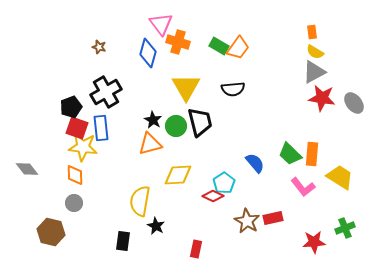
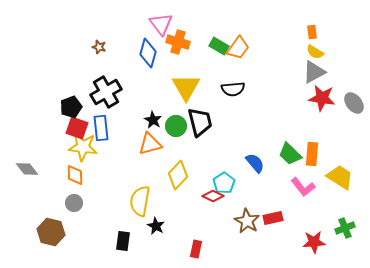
yellow diamond at (178, 175): rotated 44 degrees counterclockwise
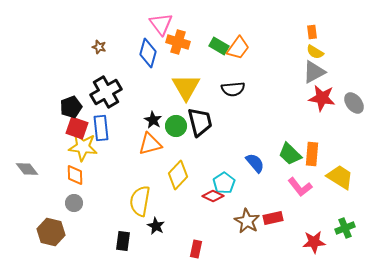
pink L-shape at (303, 187): moved 3 px left
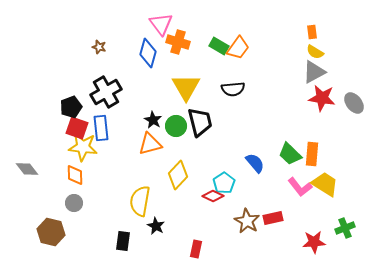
yellow trapezoid at (340, 177): moved 15 px left, 7 px down
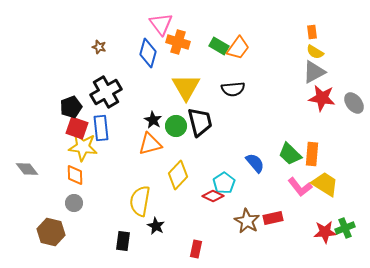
red star at (314, 242): moved 11 px right, 10 px up
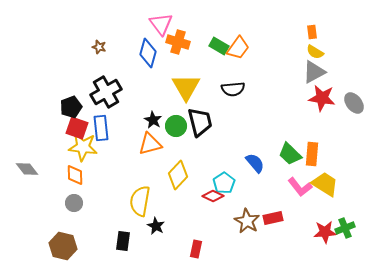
brown hexagon at (51, 232): moved 12 px right, 14 px down
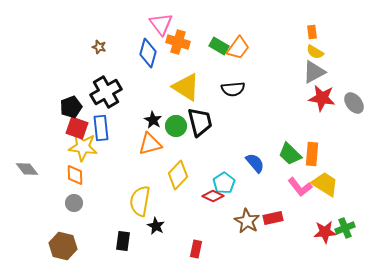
yellow triangle at (186, 87): rotated 28 degrees counterclockwise
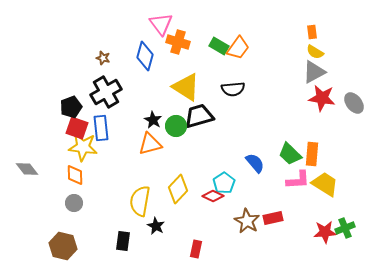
brown star at (99, 47): moved 4 px right, 11 px down
blue diamond at (148, 53): moved 3 px left, 3 px down
black trapezoid at (200, 122): moved 1 px left, 6 px up; rotated 92 degrees counterclockwise
yellow diamond at (178, 175): moved 14 px down
pink L-shape at (300, 187): moved 2 px left, 7 px up; rotated 55 degrees counterclockwise
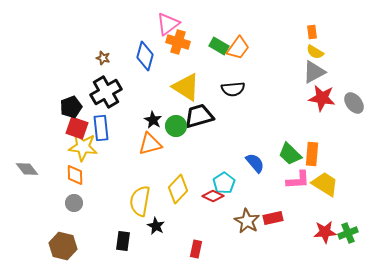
pink triangle at (161, 24): moved 7 px right; rotated 30 degrees clockwise
green cross at (345, 228): moved 3 px right, 5 px down
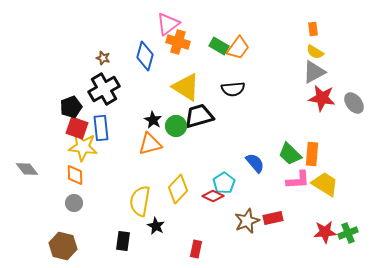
orange rectangle at (312, 32): moved 1 px right, 3 px up
black cross at (106, 92): moved 2 px left, 3 px up
brown star at (247, 221): rotated 20 degrees clockwise
